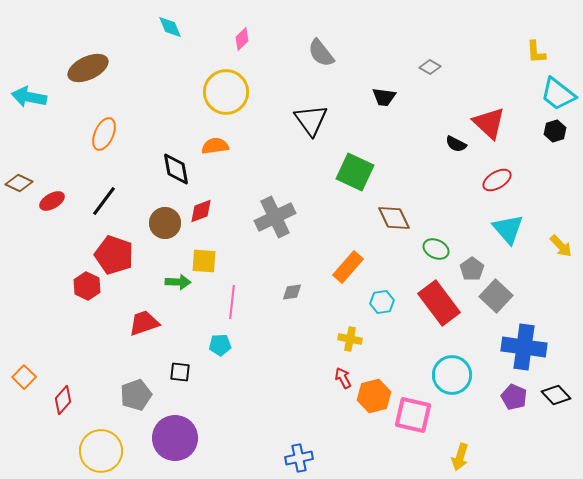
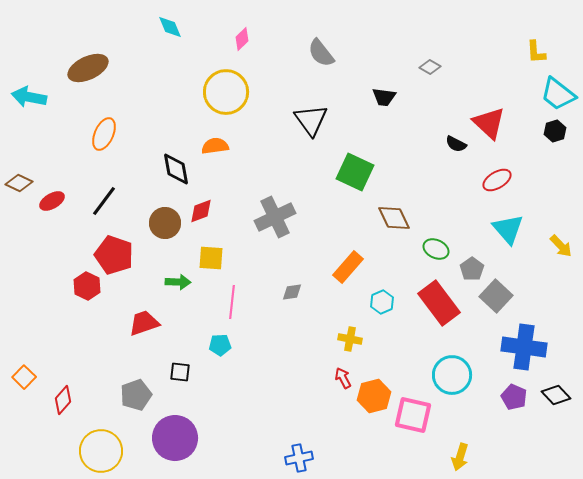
yellow square at (204, 261): moved 7 px right, 3 px up
cyan hexagon at (382, 302): rotated 15 degrees counterclockwise
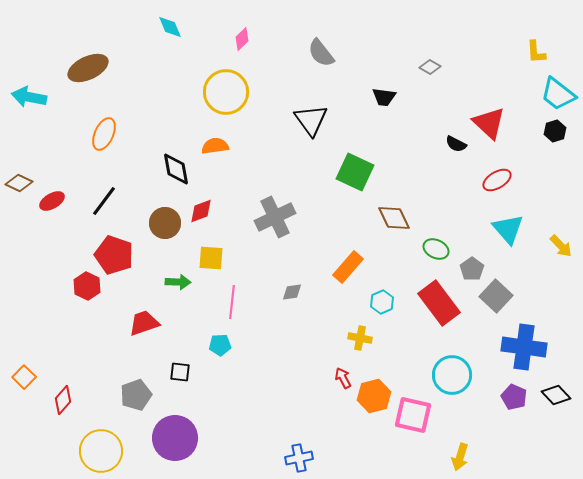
yellow cross at (350, 339): moved 10 px right, 1 px up
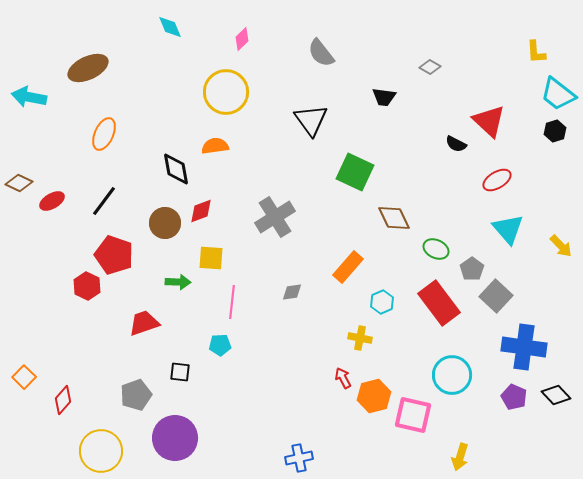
red triangle at (489, 123): moved 2 px up
gray cross at (275, 217): rotated 6 degrees counterclockwise
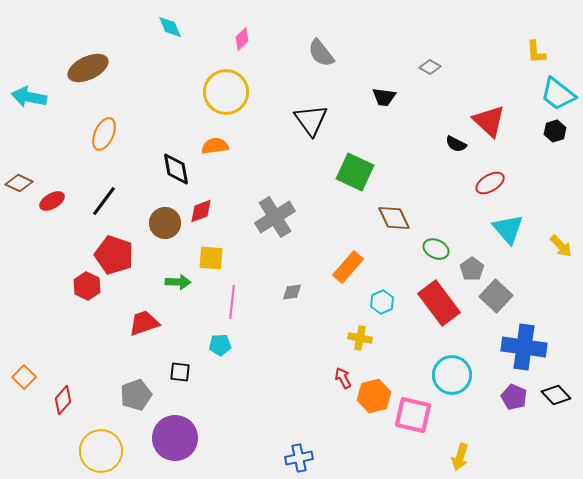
red ellipse at (497, 180): moved 7 px left, 3 px down
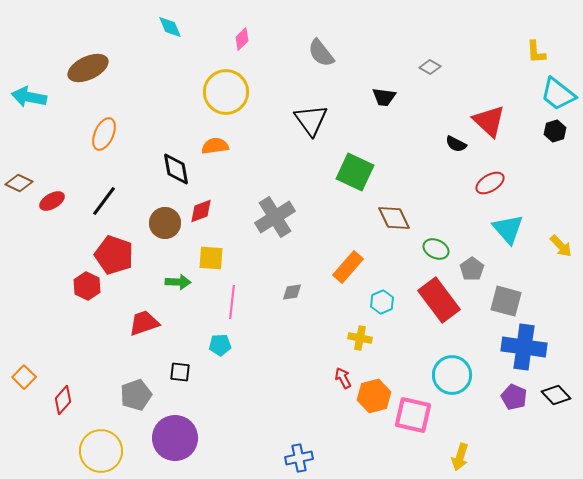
gray square at (496, 296): moved 10 px right, 5 px down; rotated 28 degrees counterclockwise
red rectangle at (439, 303): moved 3 px up
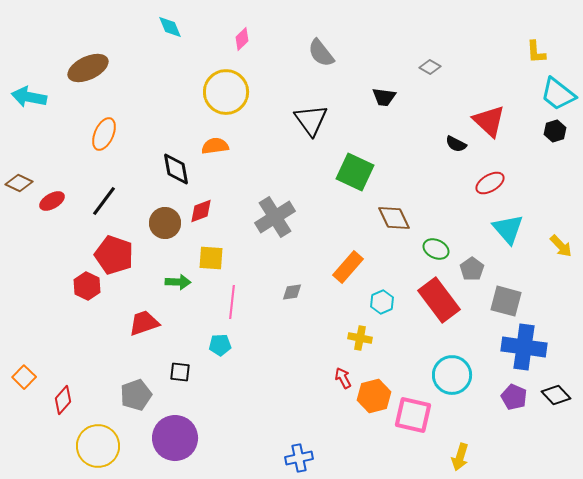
yellow circle at (101, 451): moved 3 px left, 5 px up
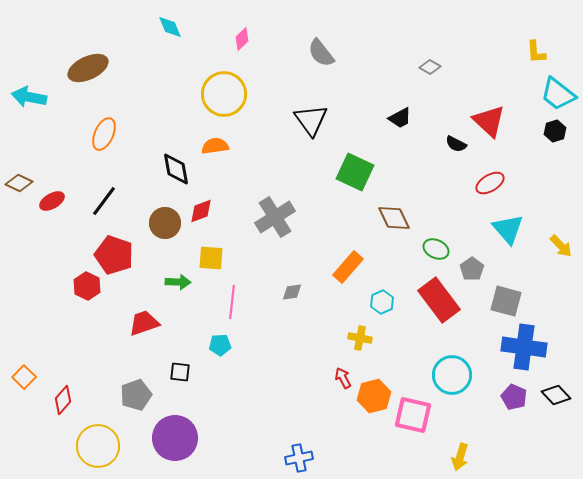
yellow circle at (226, 92): moved 2 px left, 2 px down
black trapezoid at (384, 97): moved 16 px right, 21 px down; rotated 35 degrees counterclockwise
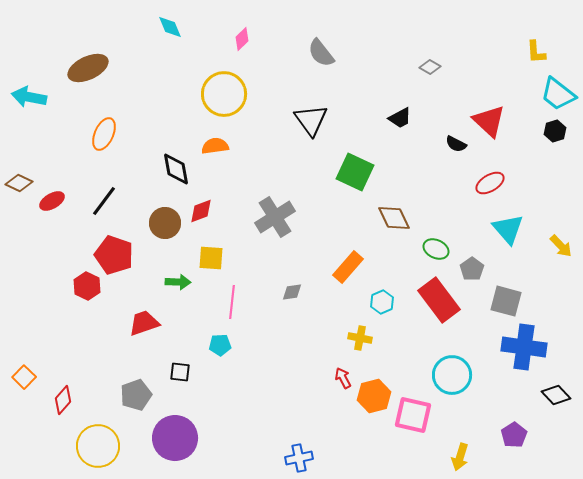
purple pentagon at (514, 397): moved 38 px down; rotated 15 degrees clockwise
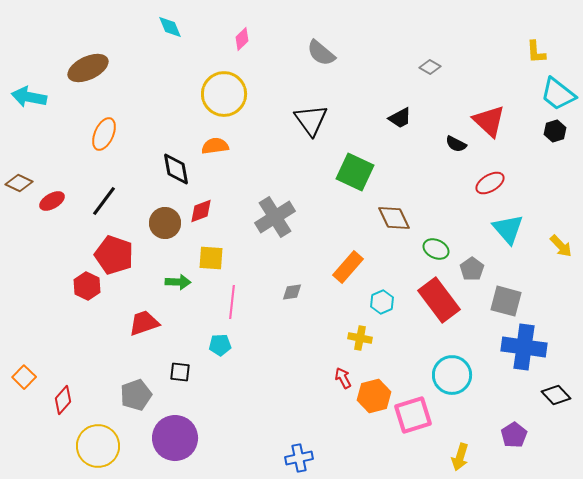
gray semicircle at (321, 53): rotated 12 degrees counterclockwise
pink square at (413, 415): rotated 30 degrees counterclockwise
